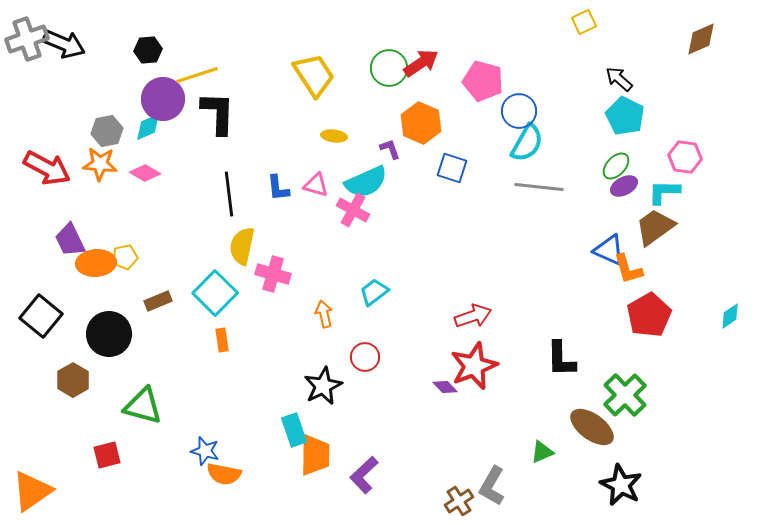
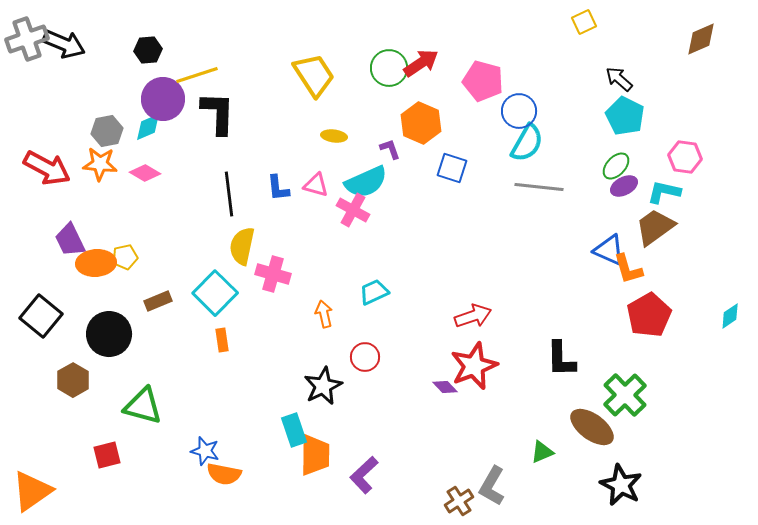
cyan L-shape at (664, 192): rotated 12 degrees clockwise
cyan trapezoid at (374, 292): rotated 12 degrees clockwise
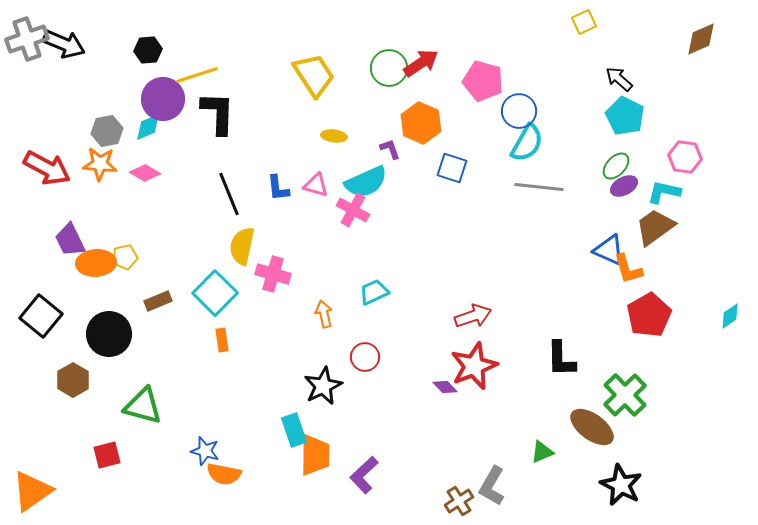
black line at (229, 194): rotated 15 degrees counterclockwise
